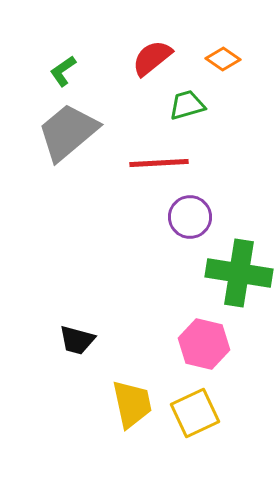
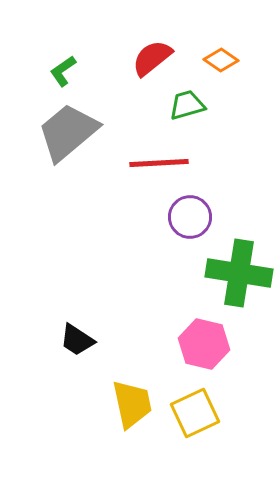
orange diamond: moved 2 px left, 1 px down
black trapezoid: rotated 18 degrees clockwise
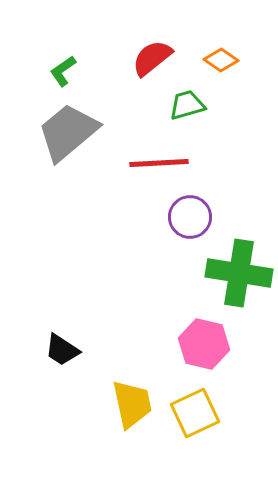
black trapezoid: moved 15 px left, 10 px down
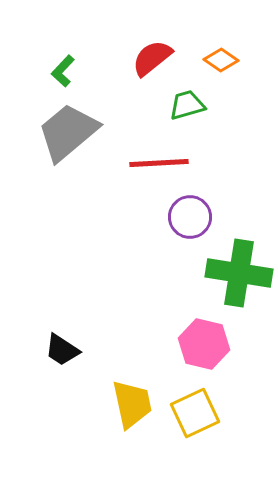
green L-shape: rotated 12 degrees counterclockwise
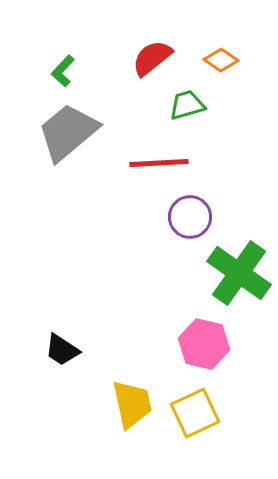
green cross: rotated 26 degrees clockwise
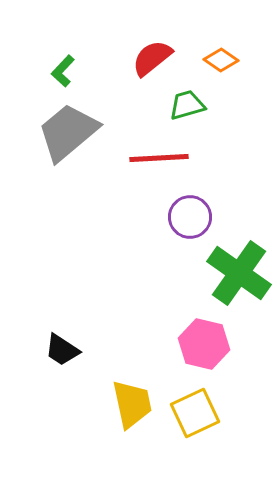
red line: moved 5 px up
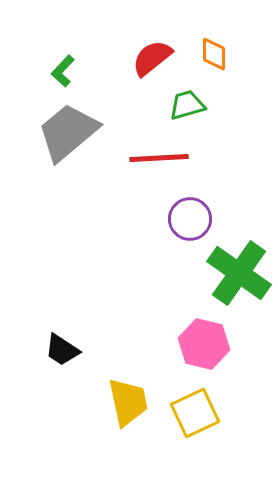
orange diamond: moved 7 px left, 6 px up; rotated 56 degrees clockwise
purple circle: moved 2 px down
yellow trapezoid: moved 4 px left, 2 px up
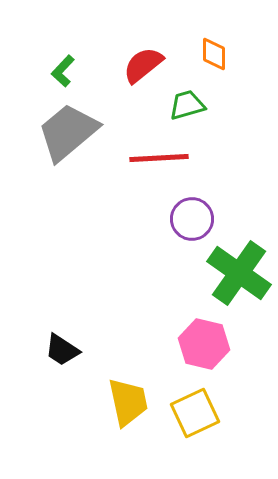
red semicircle: moved 9 px left, 7 px down
purple circle: moved 2 px right
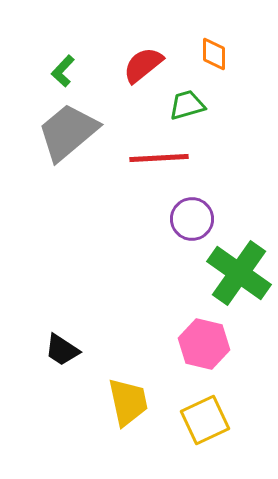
yellow square: moved 10 px right, 7 px down
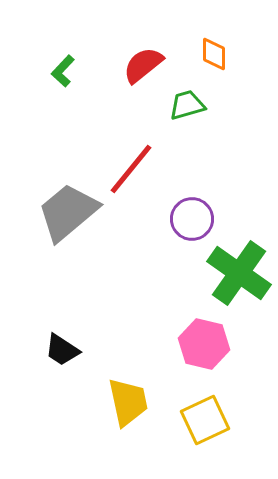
gray trapezoid: moved 80 px down
red line: moved 28 px left, 11 px down; rotated 48 degrees counterclockwise
